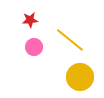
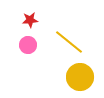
yellow line: moved 1 px left, 2 px down
pink circle: moved 6 px left, 2 px up
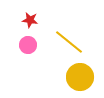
red star: rotated 14 degrees clockwise
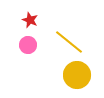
red star: rotated 14 degrees clockwise
yellow circle: moved 3 px left, 2 px up
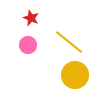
red star: moved 1 px right, 2 px up
yellow circle: moved 2 px left
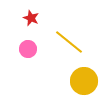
pink circle: moved 4 px down
yellow circle: moved 9 px right, 6 px down
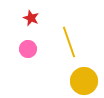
yellow line: rotated 32 degrees clockwise
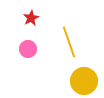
red star: rotated 21 degrees clockwise
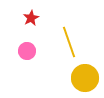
pink circle: moved 1 px left, 2 px down
yellow circle: moved 1 px right, 3 px up
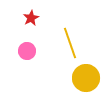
yellow line: moved 1 px right, 1 px down
yellow circle: moved 1 px right
